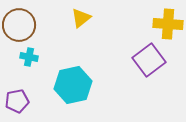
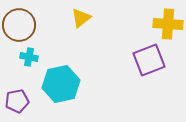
purple square: rotated 16 degrees clockwise
cyan hexagon: moved 12 px left, 1 px up
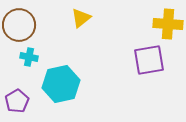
purple square: rotated 12 degrees clockwise
purple pentagon: rotated 20 degrees counterclockwise
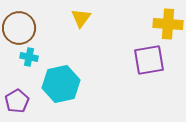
yellow triangle: rotated 15 degrees counterclockwise
brown circle: moved 3 px down
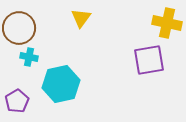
yellow cross: moved 1 px left, 1 px up; rotated 8 degrees clockwise
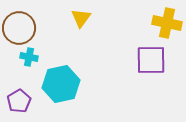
purple square: moved 2 px right; rotated 8 degrees clockwise
purple pentagon: moved 2 px right
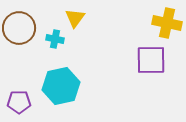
yellow triangle: moved 6 px left
cyan cross: moved 26 px right, 18 px up
cyan hexagon: moved 2 px down
purple pentagon: moved 1 px down; rotated 30 degrees clockwise
